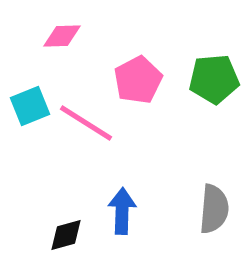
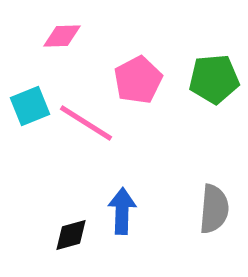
black diamond: moved 5 px right
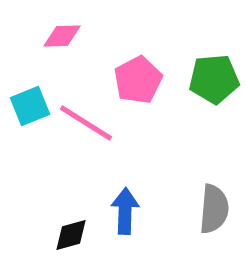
blue arrow: moved 3 px right
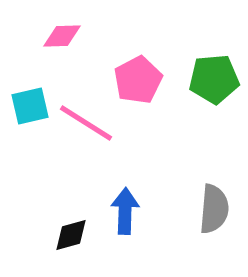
cyan square: rotated 9 degrees clockwise
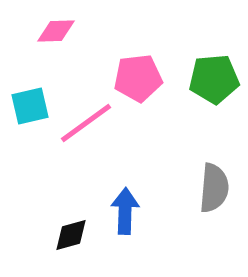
pink diamond: moved 6 px left, 5 px up
pink pentagon: moved 2 px up; rotated 21 degrees clockwise
pink line: rotated 68 degrees counterclockwise
gray semicircle: moved 21 px up
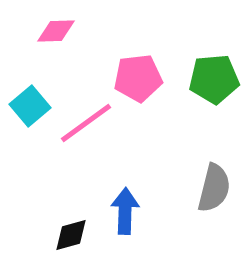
cyan square: rotated 27 degrees counterclockwise
gray semicircle: rotated 9 degrees clockwise
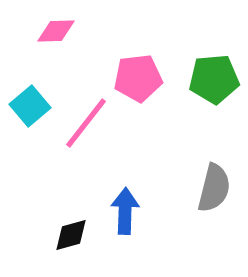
pink line: rotated 16 degrees counterclockwise
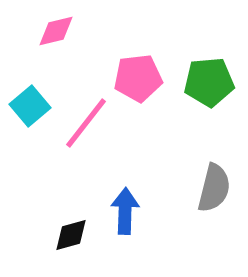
pink diamond: rotated 12 degrees counterclockwise
green pentagon: moved 5 px left, 3 px down
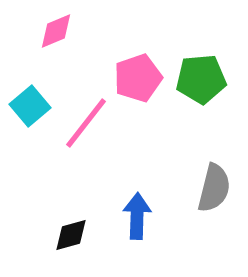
pink diamond: rotated 9 degrees counterclockwise
pink pentagon: rotated 12 degrees counterclockwise
green pentagon: moved 8 px left, 3 px up
blue arrow: moved 12 px right, 5 px down
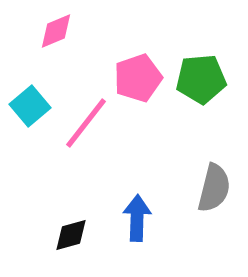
blue arrow: moved 2 px down
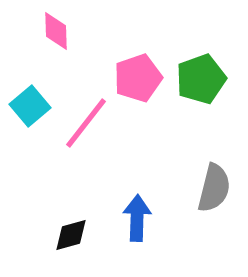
pink diamond: rotated 69 degrees counterclockwise
green pentagon: rotated 15 degrees counterclockwise
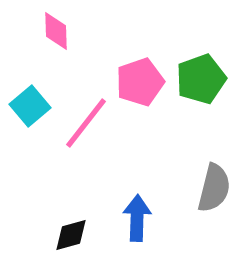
pink pentagon: moved 2 px right, 4 px down
